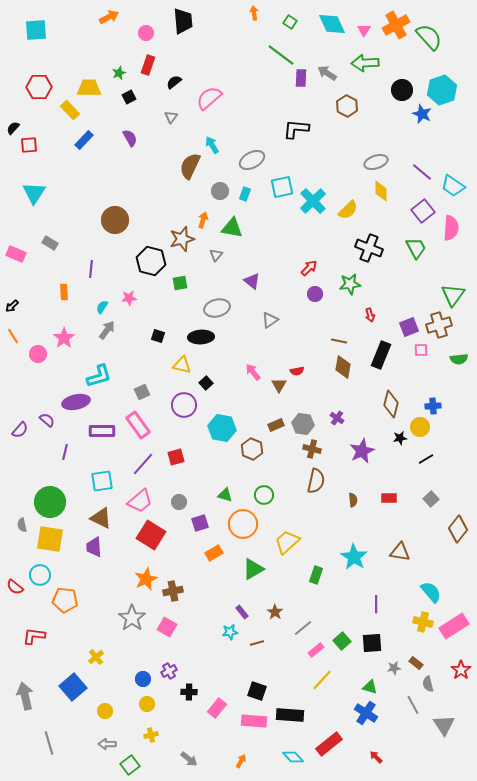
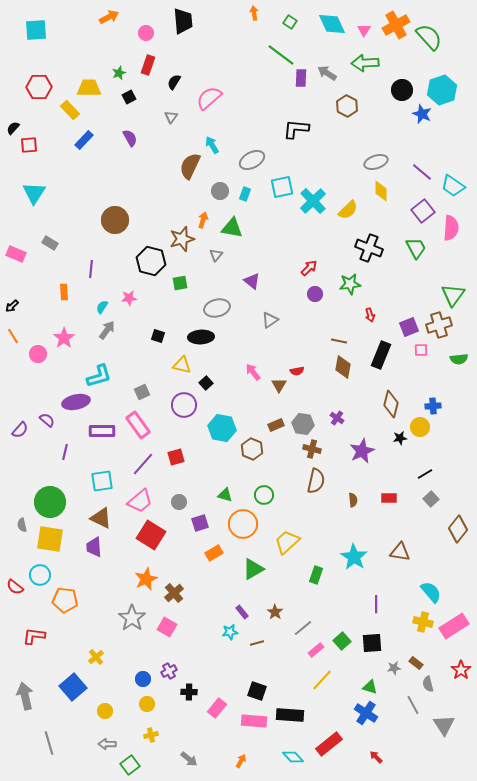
black semicircle at (174, 82): rotated 21 degrees counterclockwise
black line at (426, 459): moved 1 px left, 15 px down
brown cross at (173, 591): moved 1 px right, 2 px down; rotated 30 degrees counterclockwise
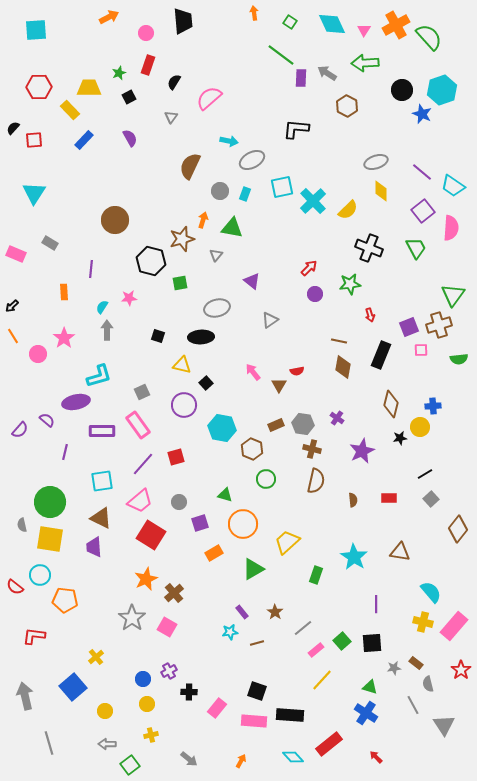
red square at (29, 145): moved 5 px right, 5 px up
cyan arrow at (212, 145): moved 17 px right, 4 px up; rotated 132 degrees clockwise
gray arrow at (107, 330): rotated 36 degrees counterclockwise
green circle at (264, 495): moved 2 px right, 16 px up
pink rectangle at (454, 626): rotated 16 degrees counterclockwise
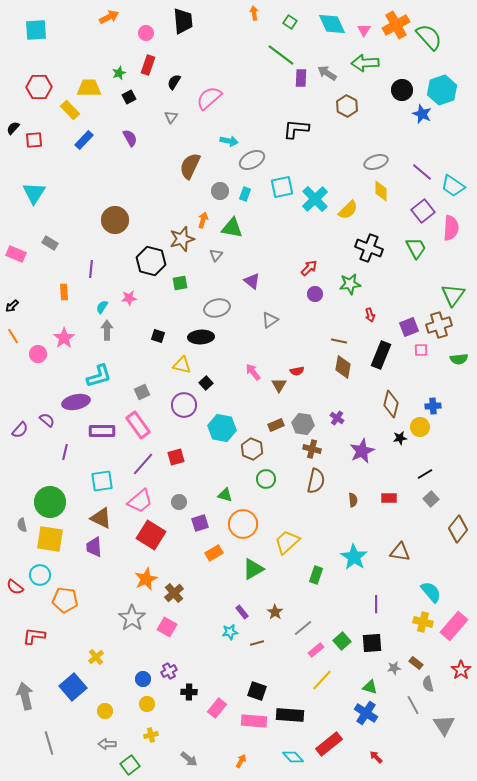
cyan cross at (313, 201): moved 2 px right, 2 px up
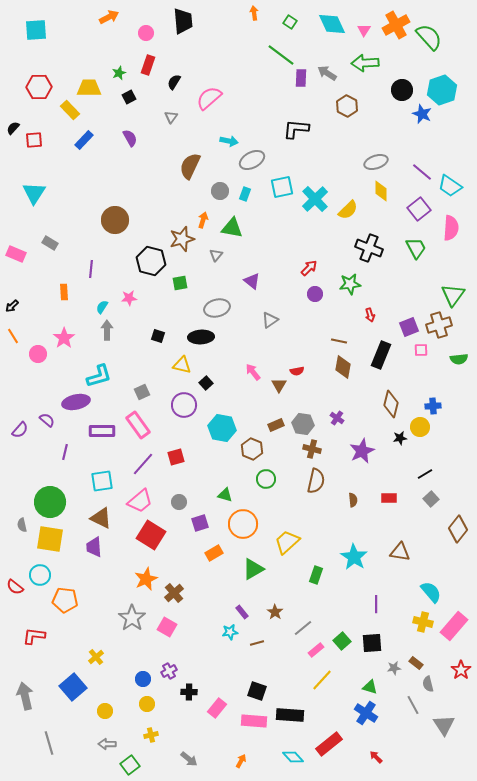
cyan trapezoid at (453, 186): moved 3 px left
purple square at (423, 211): moved 4 px left, 2 px up
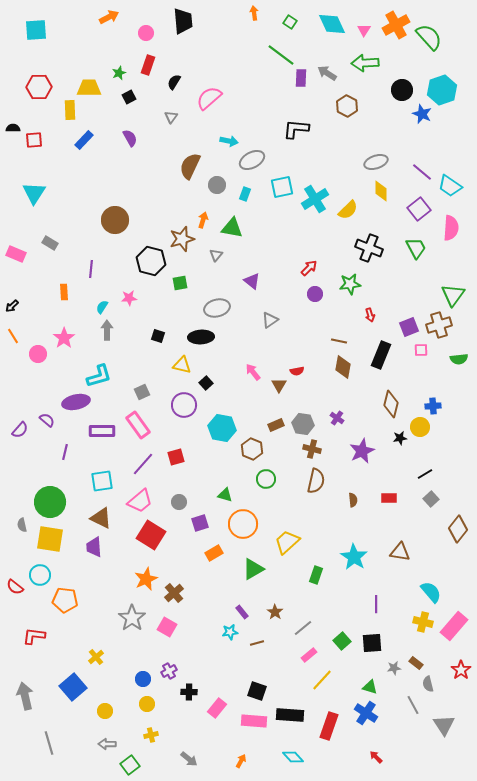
yellow rectangle at (70, 110): rotated 42 degrees clockwise
black semicircle at (13, 128): rotated 48 degrees clockwise
gray circle at (220, 191): moved 3 px left, 6 px up
cyan cross at (315, 199): rotated 12 degrees clockwise
pink rectangle at (316, 650): moved 7 px left, 5 px down
red rectangle at (329, 744): moved 18 px up; rotated 32 degrees counterclockwise
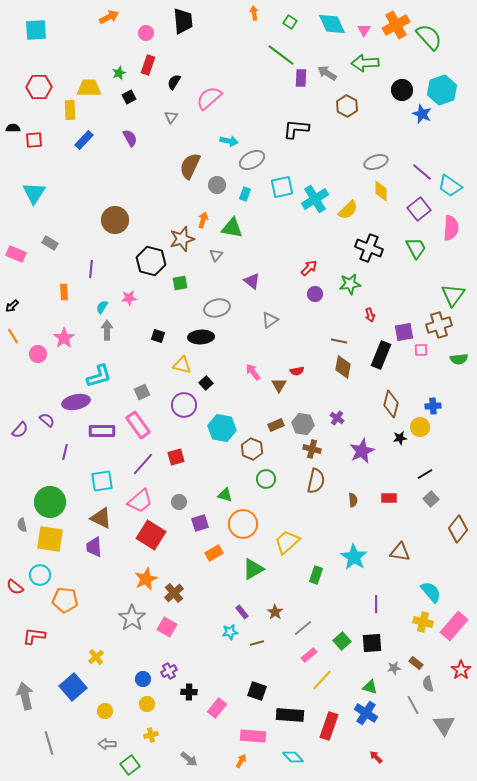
purple square at (409, 327): moved 5 px left, 5 px down; rotated 12 degrees clockwise
pink rectangle at (254, 721): moved 1 px left, 15 px down
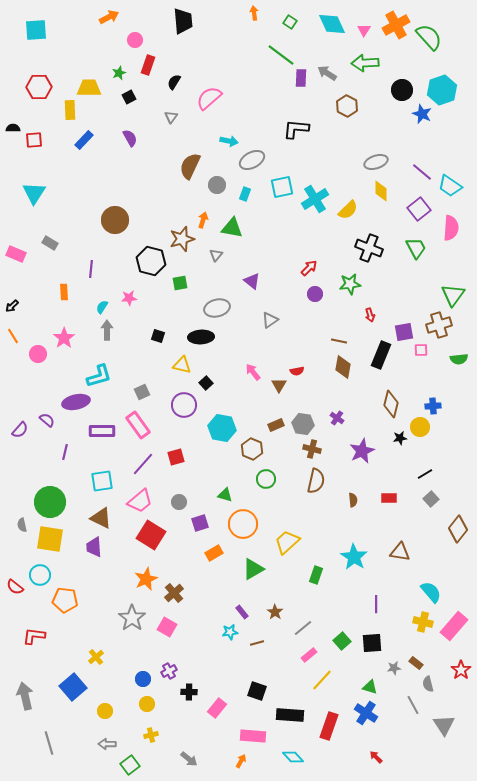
pink circle at (146, 33): moved 11 px left, 7 px down
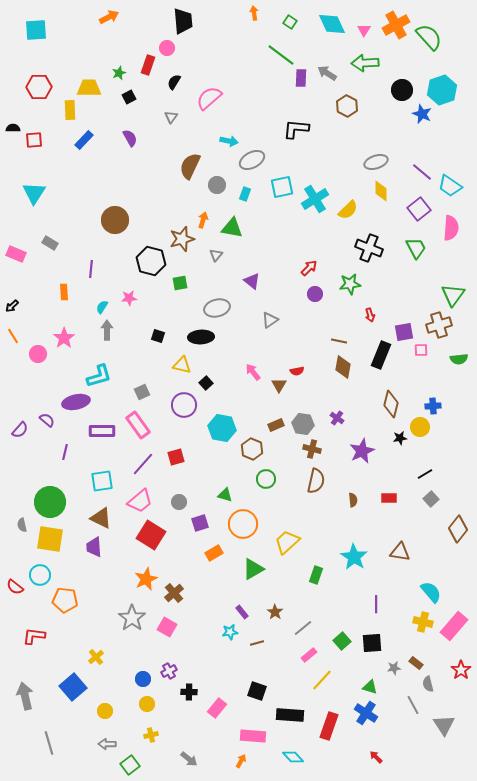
pink circle at (135, 40): moved 32 px right, 8 px down
